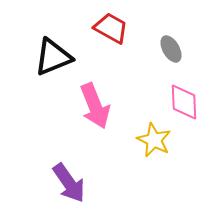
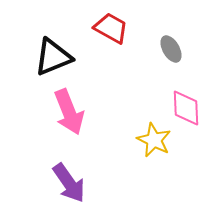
pink diamond: moved 2 px right, 6 px down
pink arrow: moved 26 px left, 6 px down
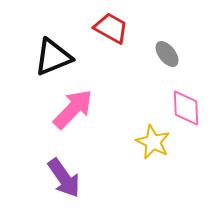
gray ellipse: moved 4 px left, 5 px down; rotated 8 degrees counterclockwise
pink arrow: moved 4 px right, 3 px up; rotated 114 degrees counterclockwise
yellow star: moved 1 px left, 2 px down
purple arrow: moved 5 px left, 5 px up
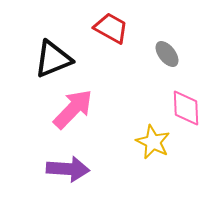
black triangle: moved 2 px down
purple arrow: moved 4 px right, 9 px up; rotated 51 degrees counterclockwise
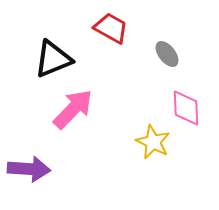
purple arrow: moved 39 px left
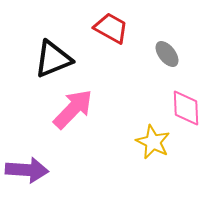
purple arrow: moved 2 px left, 1 px down
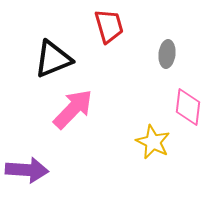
red trapezoid: moved 2 px left, 2 px up; rotated 45 degrees clockwise
gray ellipse: rotated 44 degrees clockwise
pink diamond: moved 2 px right, 1 px up; rotated 9 degrees clockwise
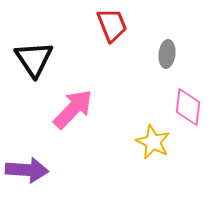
red trapezoid: moved 3 px right, 1 px up; rotated 6 degrees counterclockwise
black triangle: moved 19 px left; rotated 42 degrees counterclockwise
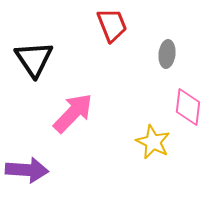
pink arrow: moved 4 px down
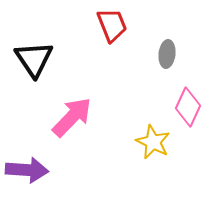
pink diamond: rotated 18 degrees clockwise
pink arrow: moved 1 px left, 4 px down
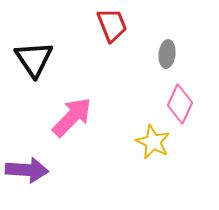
pink diamond: moved 8 px left, 3 px up
